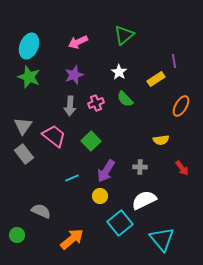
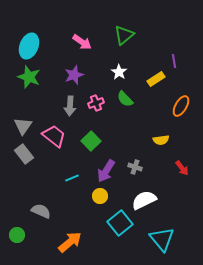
pink arrow: moved 4 px right; rotated 120 degrees counterclockwise
gray cross: moved 5 px left; rotated 16 degrees clockwise
orange arrow: moved 2 px left, 3 px down
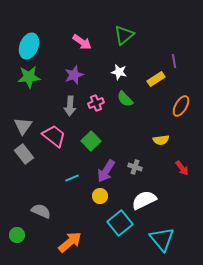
white star: rotated 21 degrees counterclockwise
green star: rotated 25 degrees counterclockwise
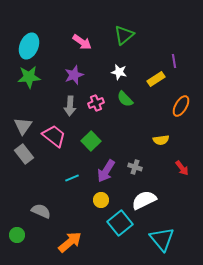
yellow circle: moved 1 px right, 4 px down
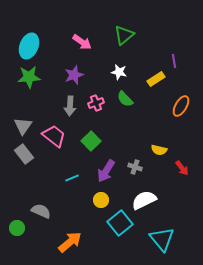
yellow semicircle: moved 2 px left, 10 px down; rotated 21 degrees clockwise
green circle: moved 7 px up
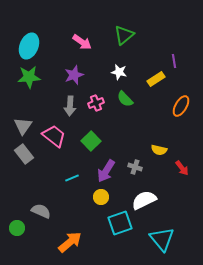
yellow circle: moved 3 px up
cyan square: rotated 20 degrees clockwise
